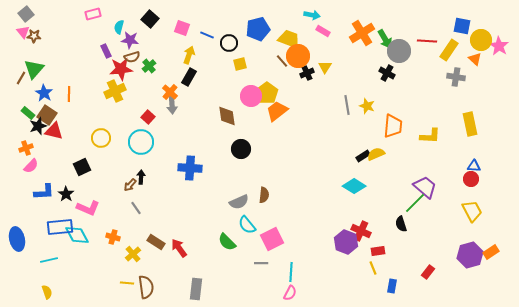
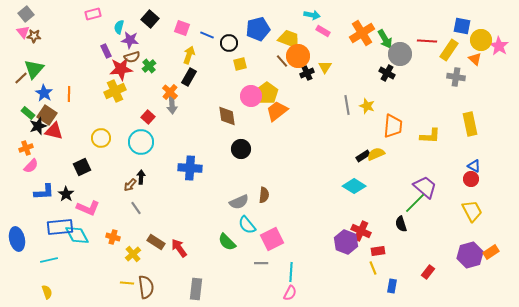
gray circle at (399, 51): moved 1 px right, 3 px down
brown line at (21, 78): rotated 16 degrees clockwise
blue triangle at (474, 166): rotated 24 degrees clockwise
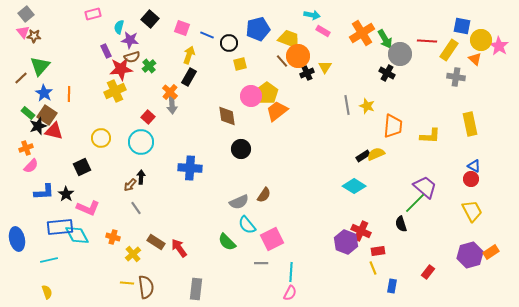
green triangle at (34, 69): moved 6 px right, 3 px up
brown semicircle at (264, 195): rotated 28 degrees clockwise
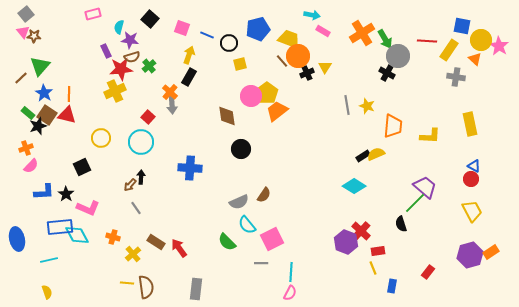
gray circle at (400, 54): moved 2 px left, 2 px down
red triangle at (54, 131): moved 13 px right, 16 px up
red cross at (361, 231): rotated 18 degrees clockwise
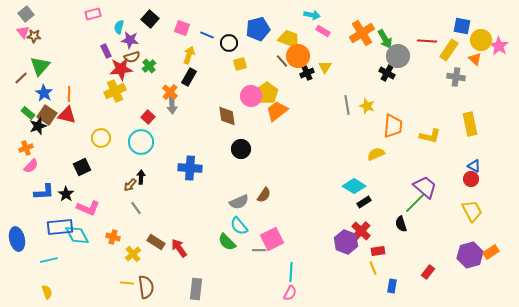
yellow L-shape at (430, 136): rotated 10 degrees clockwise
black rectangle at (363, 156): moved 1 px right, 46 px down
cyan semicircle at (247, 225): moved 8 px left, 1 px down
gray line at (261, 263): moved 2 px left, 13 px up
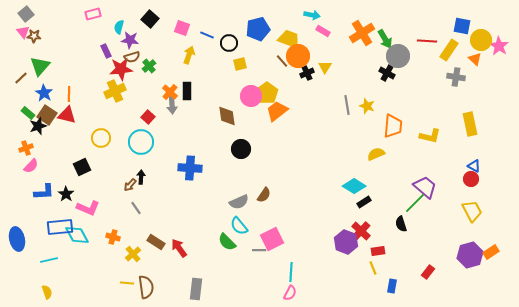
black rectangle at (189, 77): moved 2 px left, 14 px down; rotated 30 degrees counterclockwise
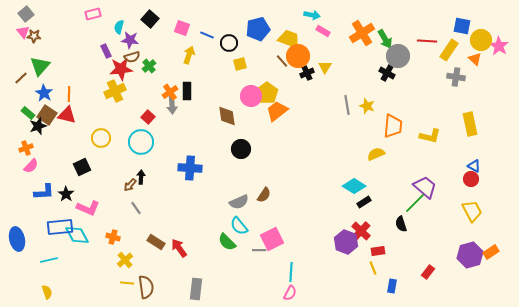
orange cross at (170, 92): rotated 14 degrees clockwise
yellow cross at (133, 254): moved 8 px left, 6 px down
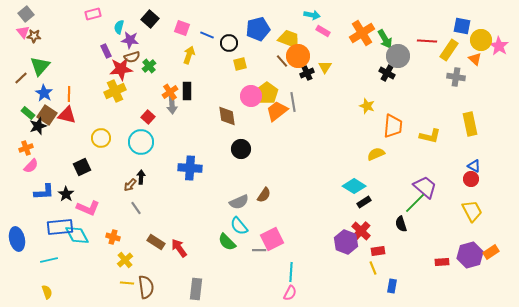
gray line at (347, 105): moved 54 px left, 3 px up
red rectangle at (428, 272): moved 14 px right, 10 px up; rotated 48 degrees clockwise
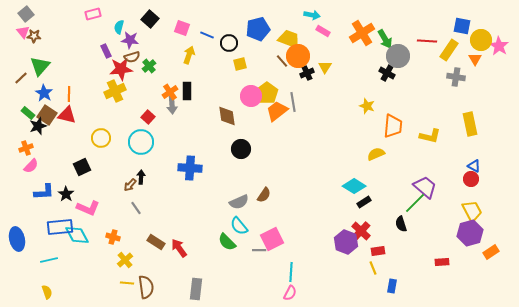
orange triangle at (475, 59): rotated 16 degrees clockwise
purple hexagon at (470, 255): moved 22 px up
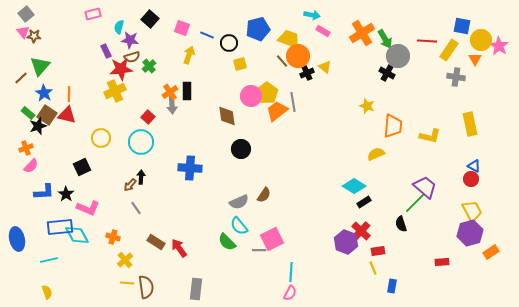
yellow triangle at (325, 67): rotated 24 degrees counterclockwise
